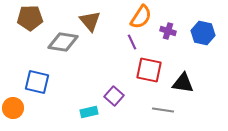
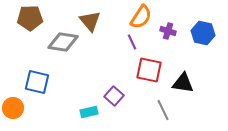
gray line: rotated 55 degrees clockwise
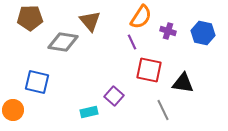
orange circle: moved 2 px down
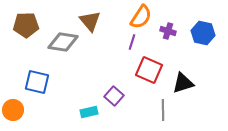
brown pentagon: moved 4 px left, 7 px down
purple line: rotated 42 degrees clockwise
red square: rotated 12 degrees clockwise
black triangle: rotated 25 degrees counterclockwise
gray line: rotated 25 degrees clockwise
